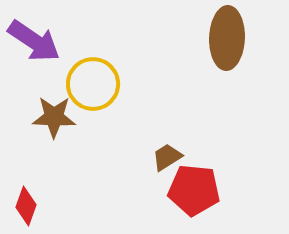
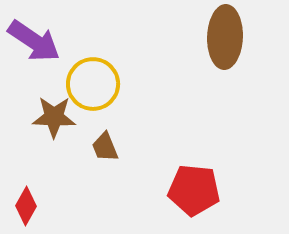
brown ellipse: moved 2 px left, 1 px up
brown trapezoid: moved 62 px left, 10 px up; rotated 80 degrees counterclockwise
red diamond: rotated 9 degrees clockwise
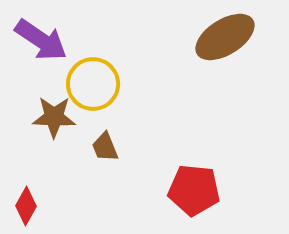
brown ellipse: rotated 56 degrees clockwise
purple arrow: moved 7 px right, 1 px up
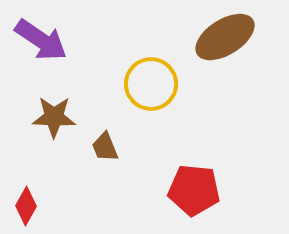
yellow circle: moved 58 px right
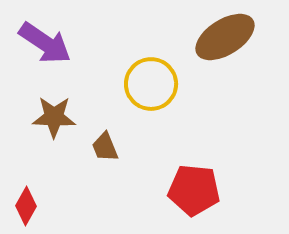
purple arrow: moved 4 px right, 3 px down
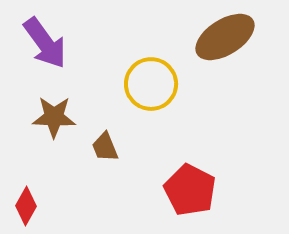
purple arrow: rotated 20 degrees clockwise
red pentagon: moved 4 px left; rotated 21 degrees clockwise
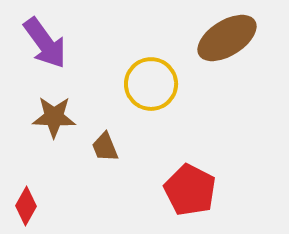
brown ellipse: moved 2 px right, 1 px down
